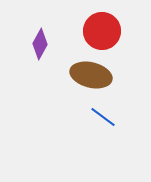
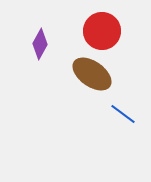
brown ellipse: moved 1 px right, 1 px up; rotated 21 degrees clockwise
blue line: moved 20 px right, 3 px up
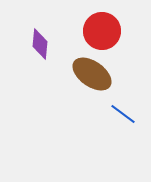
purple diamond: rotated 24 degrees counterclockwise
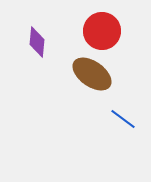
purple diamond: moved 3 px left, 2 px up
blue line: moved 5 px down
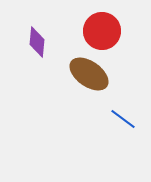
brown ellipse: moved 3 px left
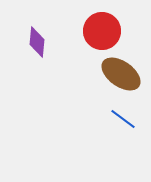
brown ellipse: moved 32 px right
